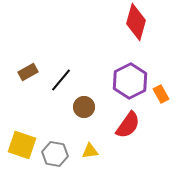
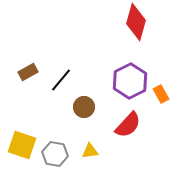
red semicircle: rotated 8 degrees clockwise
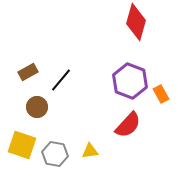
purple hexagon: rotated 12 degrees counterclockwise
brown circle: moved 47 px left
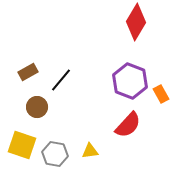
red diamond: rotated 15 degrees clockwise
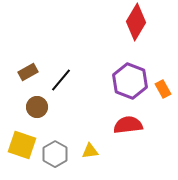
orange rectangle: moved 2 px right, 5 px up
red semicircle: rotated 140 degrees counterclockwise
gray hexagon: rotated 20 degrees clockwise
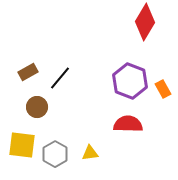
red diamond: moved 9 px right
black line: moved 1 px left, 2 px up
red semicircle: moved 1 px up; rotated 8 degrees clockwise
yellow square: rotated 12 degrees counterclockwise
yellow triangle: moved 2 px down
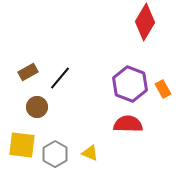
purple hexagon: moved 3 px down
yellow triangle: rotated 30 degrees clockwise
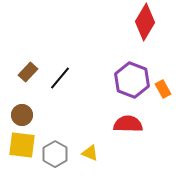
brown rectangle: rotated 18 degrees counterclockwise
purple hexagon: moved 2 px right, 4 px up
brown circle: moved 15 px left, 8 px down
